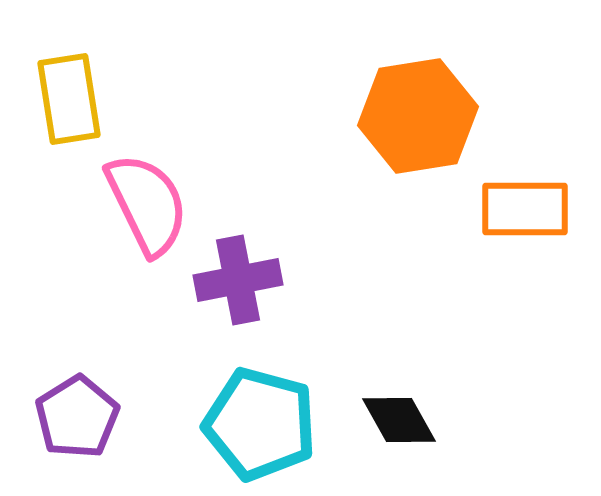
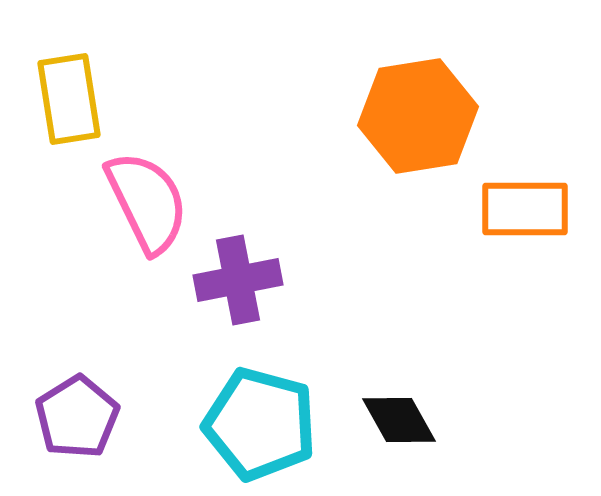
pink semicircle: moved 2 px up
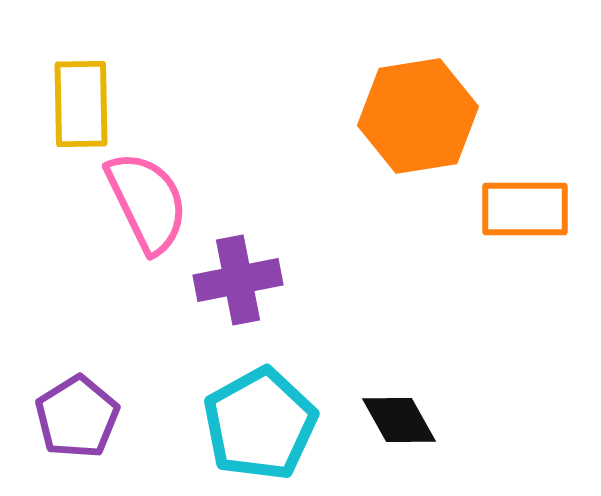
yellow rectangle: moved 12 px right, 5 px down; rotated 8 degrees clockwise
cyan pentagon: rotated 28 degrees clockwise
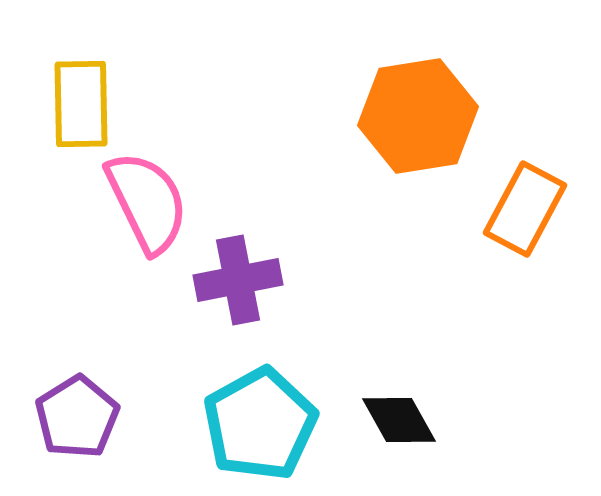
orange rectangle: rotated 62 degrees counterclockwise
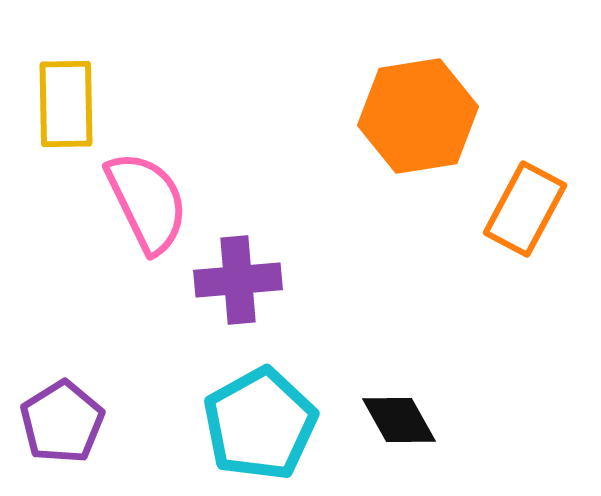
yellow rectangle: moved 15 px left
purple cross: rotated 6 degrees clockwise
purple pentagon: moved 15 px left, 5 px down
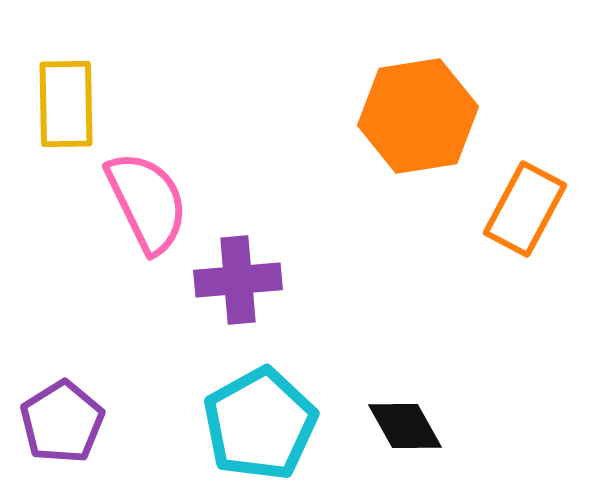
black diamond: moved 6 px right, 6 px down
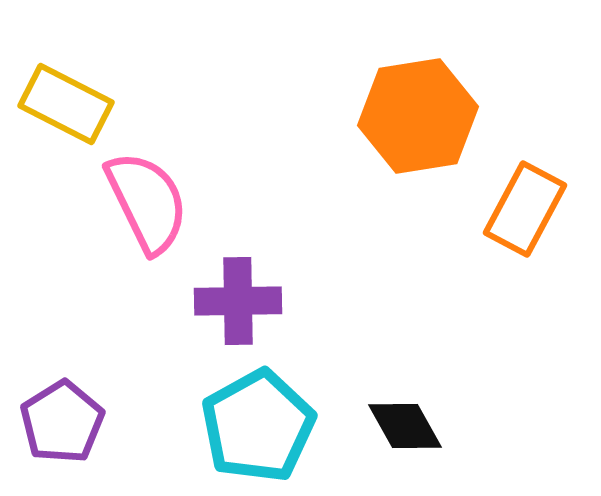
yellow rectangle: rotated 62 degrees counterclockwise
purple cross: moved 21 px down; rotated 4 degrees clockwise
cyan pentagon: moved 2 px left, 2 px down
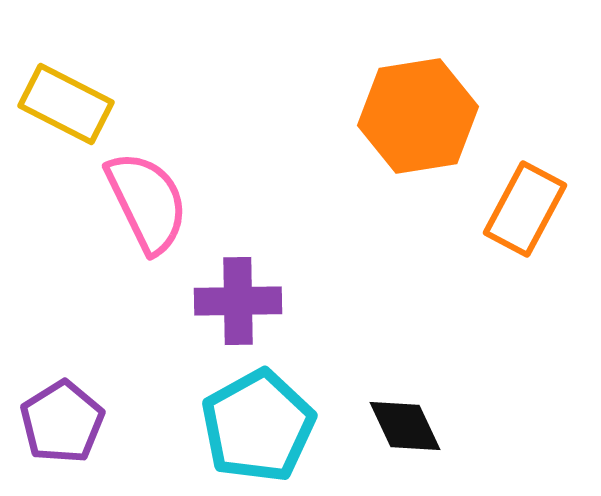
black diamond: rotated 4 degrees clockwise
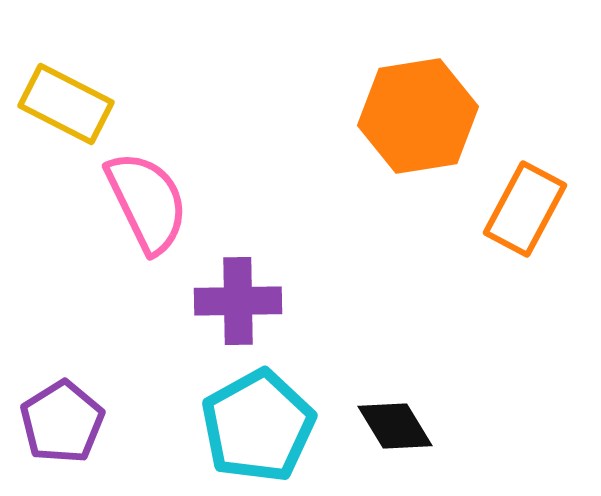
black diamond: moved 10 px left; rotated 6 degrees counterclockwise
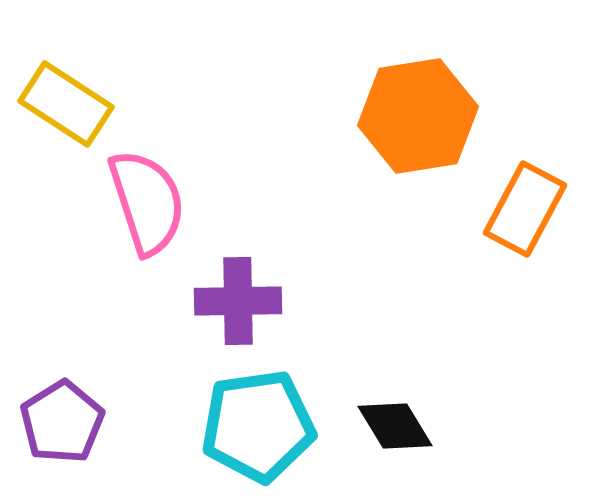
yellow rectangle: rotated 6 degrees clockwise
pink semicircle: rotated 8 degrees clockwise
cyan pentagon: rotated 21 degrees clockwise
